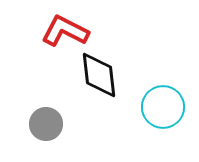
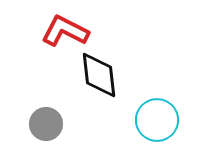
cyan circle: moved 6 px left, 13 px down
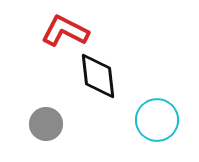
black diamond: moved 1 px left, 1 px down
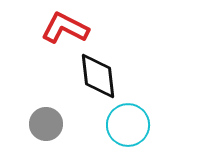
red L-shape: moved 3 px up
cyan circle: moved 29 px left, 5 px down
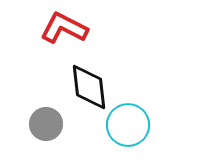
red L-shape: moved 1 px left
black diamond: moved 9 px left, 11 px down
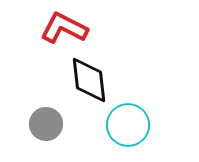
black diamond: moved 7 px up
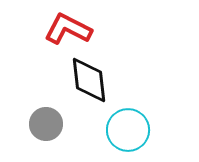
red L-shape: moved 4 px right, 1 px down
cyan circle: moved 5 px down
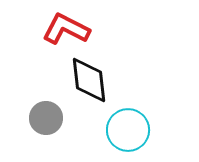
red L-shape: moved 2 px left
gray circle: moved 6 px up
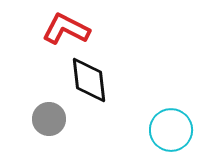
gray circle: moved 3 px right, 1 px down
cyan circle: moved 43 px right
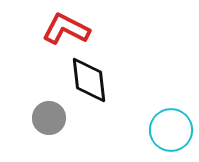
gray circle: moved 1 px up
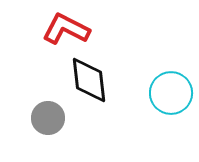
gray circle: moved 1 px left
cyan circle: moved 37 px up
